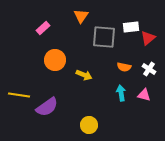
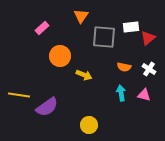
pink rectangle: moved 1 px left
orange circle: moved 5 px right, 4 px up
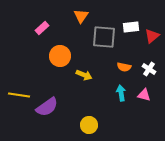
red triangle: moved 4 px right, 2 px up
